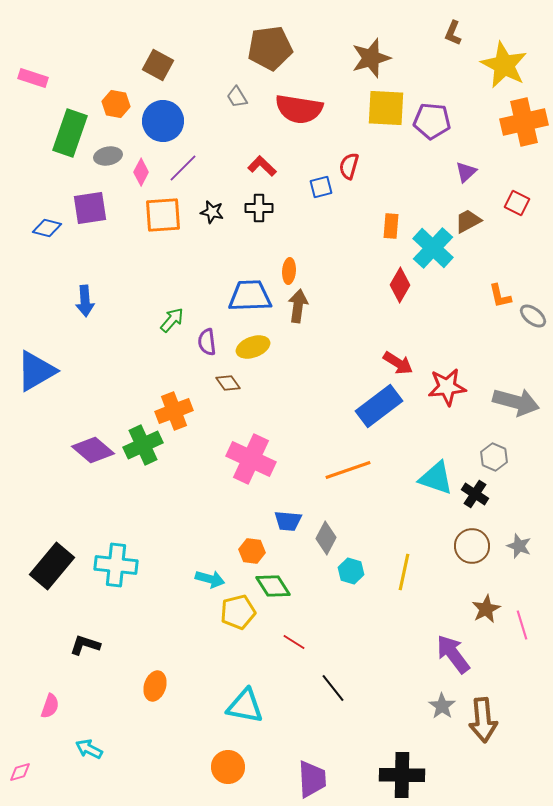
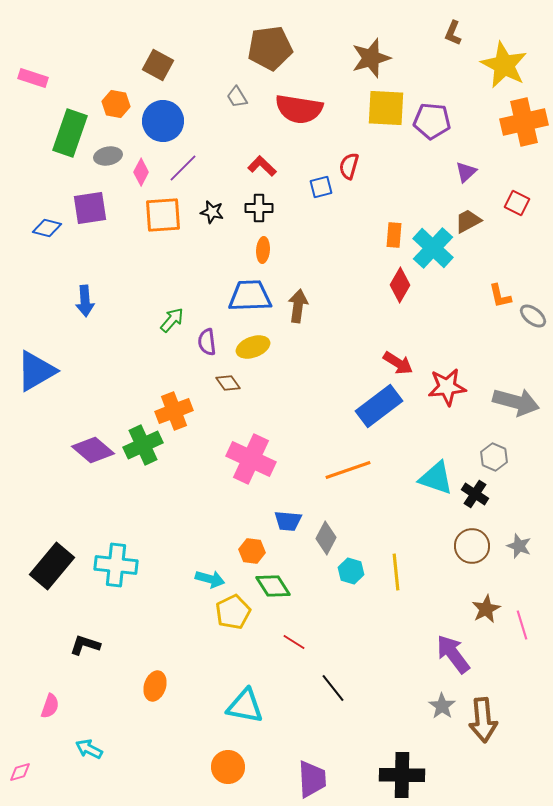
orange rectangle at (391, 226): moved 3 px right, 9 px down
orange ellipse at (289, 271): moved 26 px left, 21 px up
yellow line at (404, 572): moved 8 px left; rotated 18 degrees counterclockwise
yellow pentagon at (238, 612): moved 5 px left; rotated 12 degrees counterclockwise
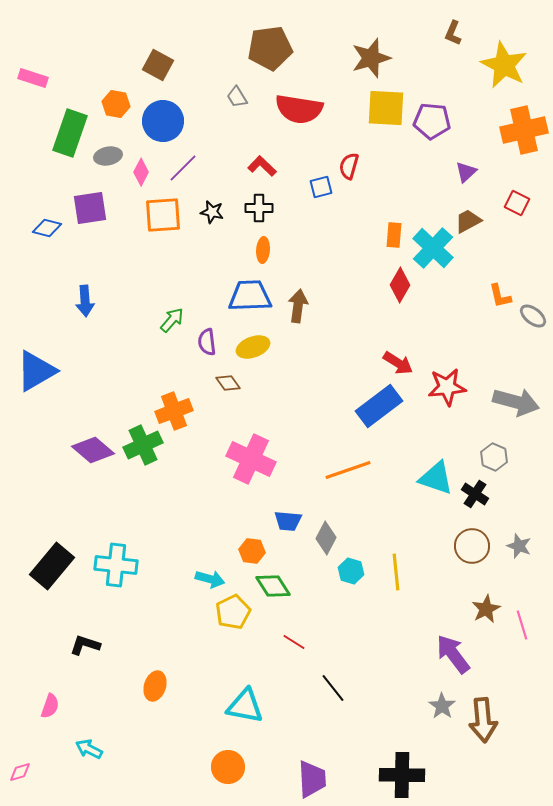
orange cross at (524, 122): moved 8 px down
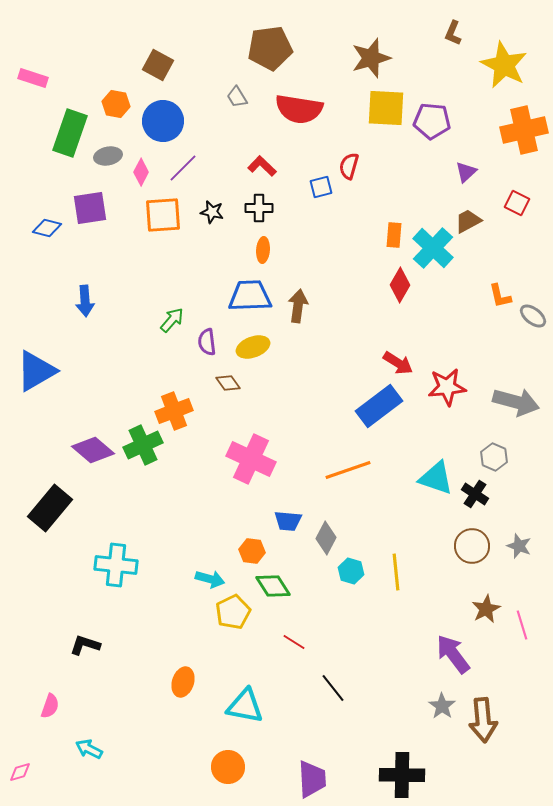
black rectangle at (52, 566): moved 2 px left, 58 px up
orange ellipse at (155, 686): moved 28 px right, 4 px up
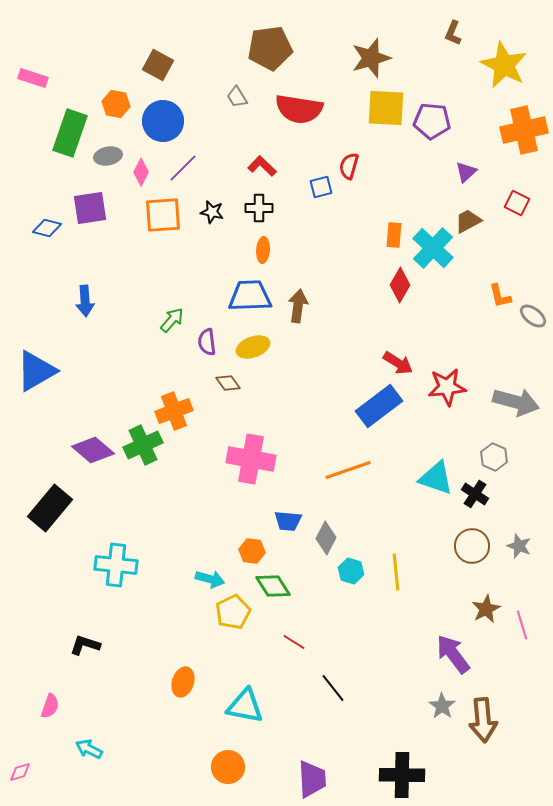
pink cross at (251, 459): rotated 15 degrees counterclockwise
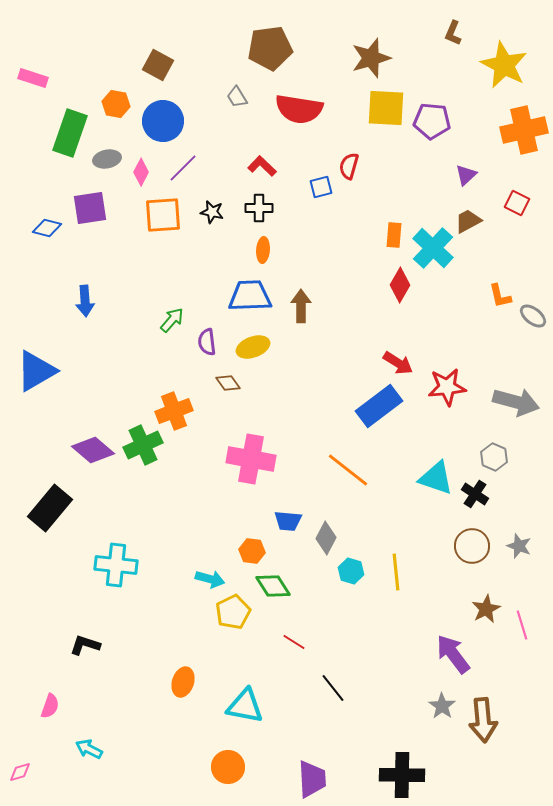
gray ellipse at (108, 156): moved 1 px left, 3 px down
purple triangle at (466, 172): moved 3 px down
brown arrow at (298, 306): moved 3 px right; rotated 8 degrees counterclockwise
orange line at (348, 470): rotated 57 degrees clockwise
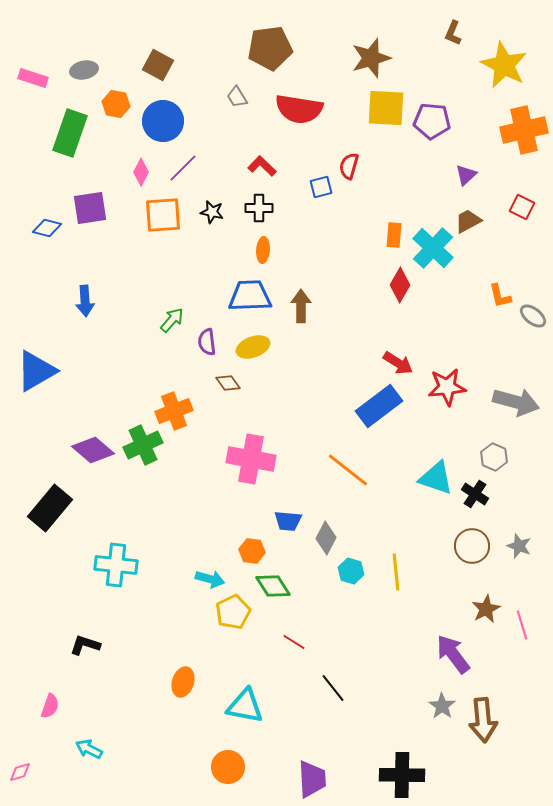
gray ellipse at (107, 159): moved 23 px left, 89 px up
red square at (517, 203): moved 5 px right, 4 px down
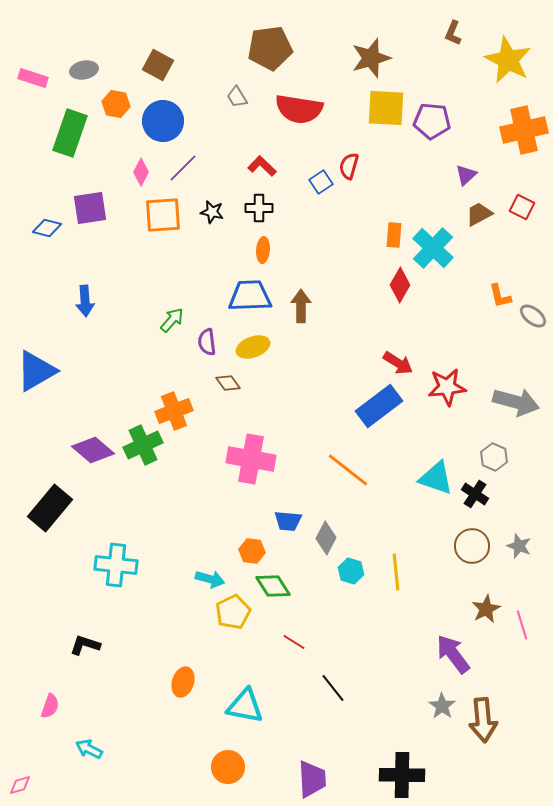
yellow star at (504, 65): moved 4 px right, 5 px up
blue square at (321, 187): moved 5 px up; rotated 20 degrees counterclockwise
brown trapezoid at (468, 221): moved 11 px right, 7 px up
pink diamond at (20, 772): moved 13 px down
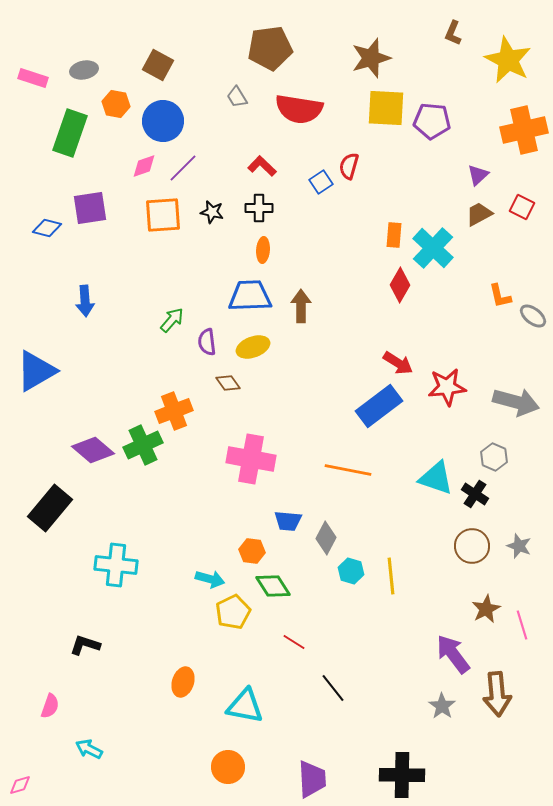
pink diamond at (141, 172): moved 3 px right, 6 px up; rotated 44 degrees clockwise
purple triangle at (466, 175): moved 12 px right
orange line at (348, 470): rotated 27 degrees counterclockwise
yellow line at (396, 572): moved 5 px left, 4 px down
brown arrow at (483, 720): moved 14 px right, 26 px up
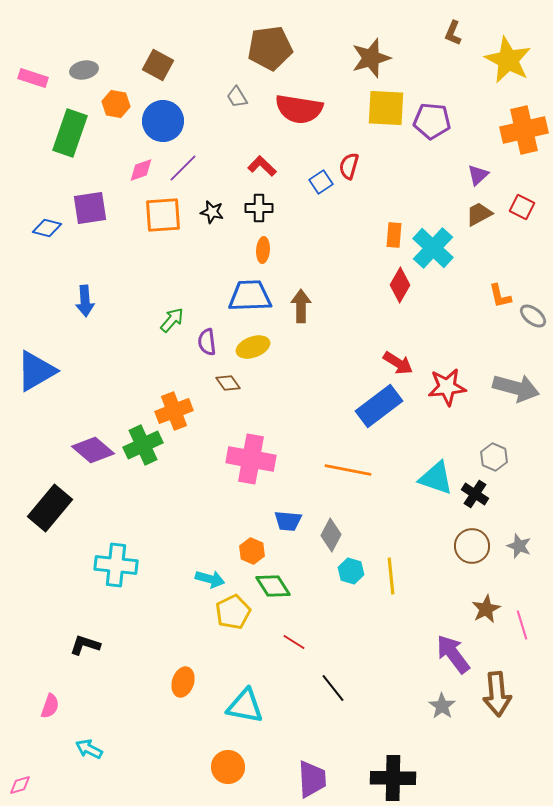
pink diamond at (144, 166): moved 3 px left, 4 px down
gray arrow at (516, 402): moved 14 px up
gray diamond at (326, 538): moved 5 px right, 3 px up
orange hexagon at (252, 551): rotated 15 degrees clockwise
black cross at (402, 775): moved 9 px left, 3 px down
